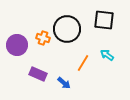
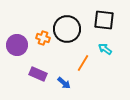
cyan arrow: moved 2 px left, 6 px up
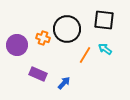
orange line: moved 2 px right, 8 px up
blue arrow: rotated 88 degrees counterclockwise
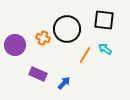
purple circle: moved 2 px left
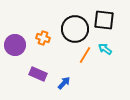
black circle: moved 8 px right
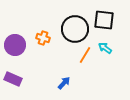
cyan arrow: moved 1 px up
purple rectangle: moved 25 px left, 5 px down
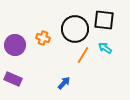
orange line: moved 2 px left
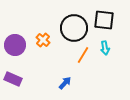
black circle: moved 1 px left, 1 px up
orange cross: moved 2 px down; rotated 24 degrees clockwise
cyan arrow: rotated 136 degrees counterclockwise
blue arrow: moved 1 px right
